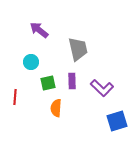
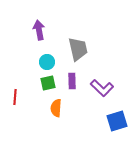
purple arrow: rotated 42 degrees clockwise
cyan circle: moved 16 px right
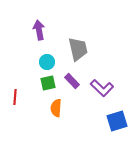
purple rectangle: rotated 42 degrees counterclockwise
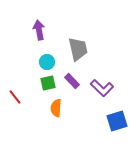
red line: rotated 42 degrees counterclockwise
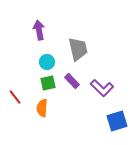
orange semicircle: moved 14 px left
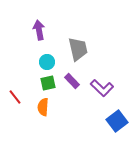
orange semicircle: moved 1 px right, 1 px up
blue square: rotated 20 degrees counterclockwise
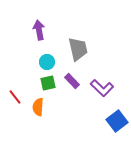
orange semicircle: moved 5 px left
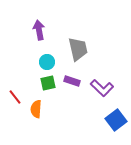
purple rectangle: rotated 28 degrees counterclockwise
orange semicircle: moved 2 px left, 2 px down
blue square: moved 1 px left, 1 px up
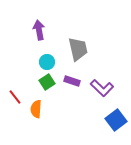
green square: moved 1 px left, 1 px up; rotated 21 degrees counterclockwise
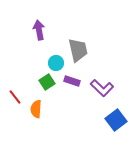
gray trapezoid: moved 1 px down
cyan circle: moved 9 px right, 1 px down
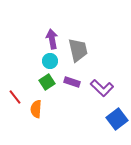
purple arrow: moved 13 px right, 9 px down
cyan circle: moved 6 px left, 2 px up
purple rectangle: moved 1 px down
blue square: moved 1 px right, 1 px up
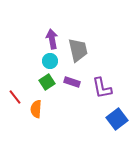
purple L-shape: rotated 35 degrees clockwise
